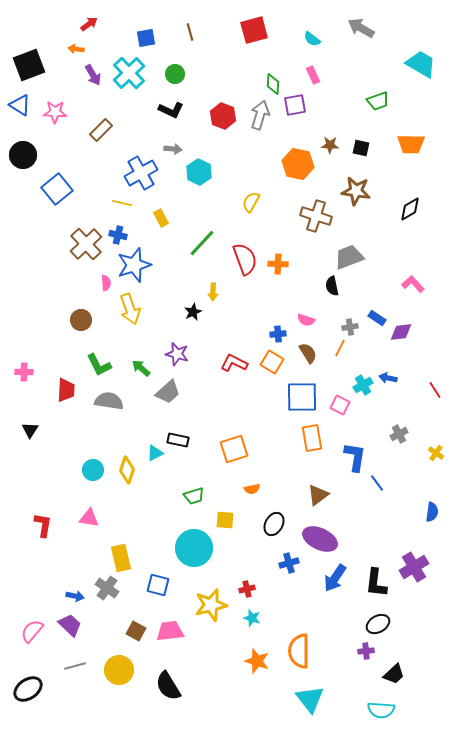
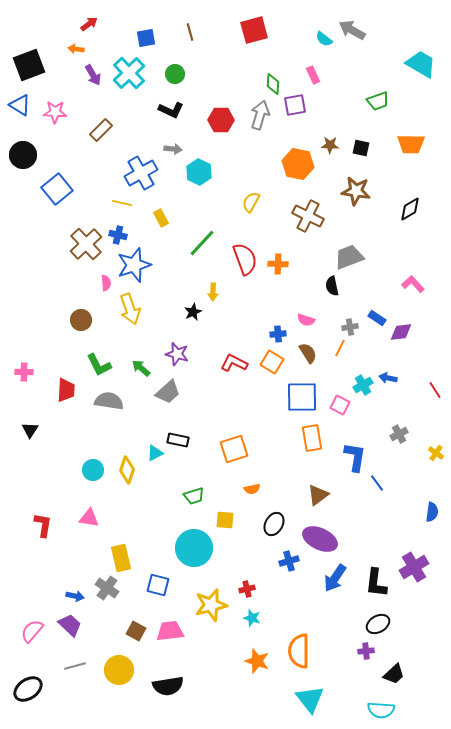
gray arrow at (361, 28): moved 9 px left, 2 px down
cyan semicircle at (312, 39): moved 12 px right
red hexagon at (223, 116): moved 2 px left, 4 px down; rotated 20 degrees counterclockwise
brown cross at (316, 216): moved 8 px left; rotated 8 degrees clockwise
blue cross at (289, 563): moved 2 px up
black semicircle at (168, 686): rotated 68 degrees counterclockwise
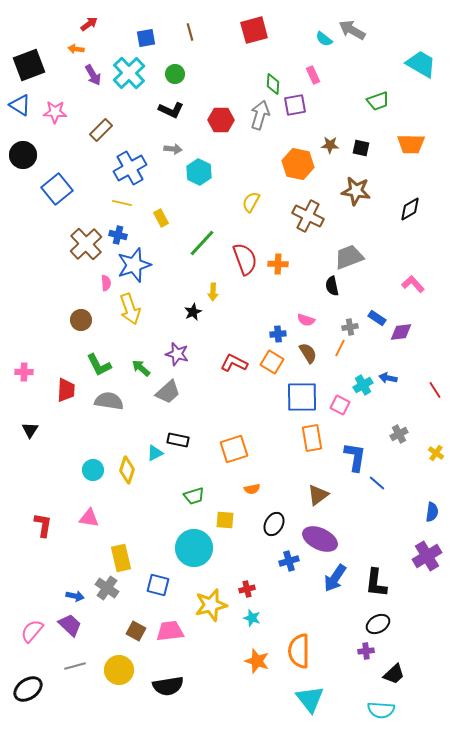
blue cross at (141, 173): moved 11 px left, 5 px up
blue line at (377, 483): rotated 12 degrees counterclockwise
purple cross at (414, 567): moved 13 px right, 11 px up
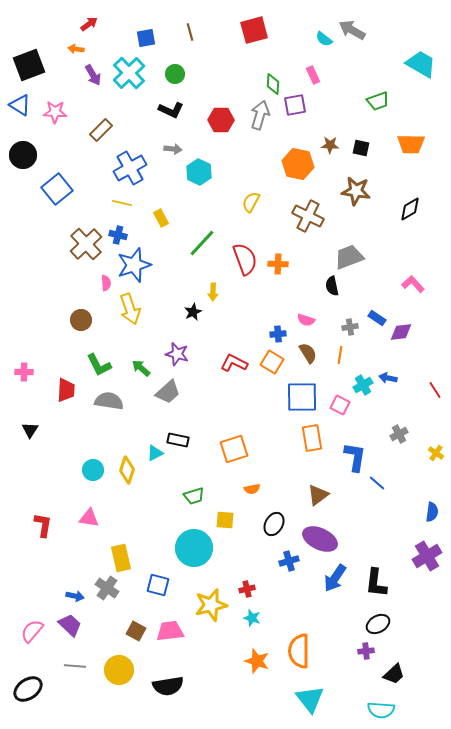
orange line at (340, 348): moved 7 px down; rotated 18 degrees counterclockwise
gray line at (75, 666): rotated 20 degrees clockwise
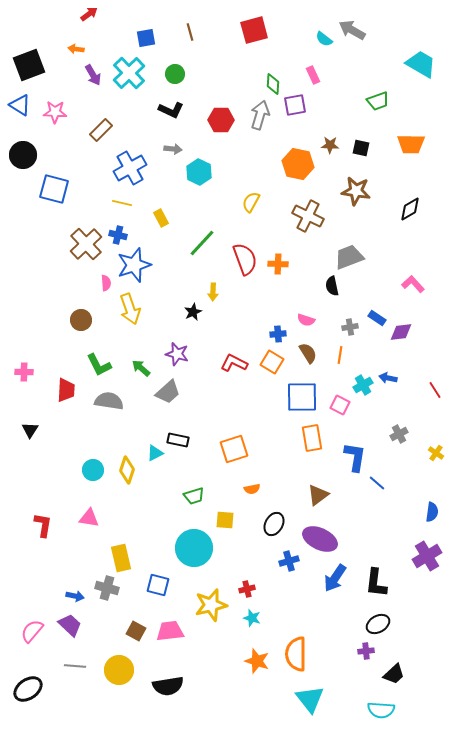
red arrow at (89, 24): moved 10 px up
blue square at (57, 189): moved 3 px left; rotated 36 degrees counterclockwise
gray cross at (107, 588): rotated 20 degrees counterclockwise
orange semicircle at (299, 651): moved 3 px left, 3 px down
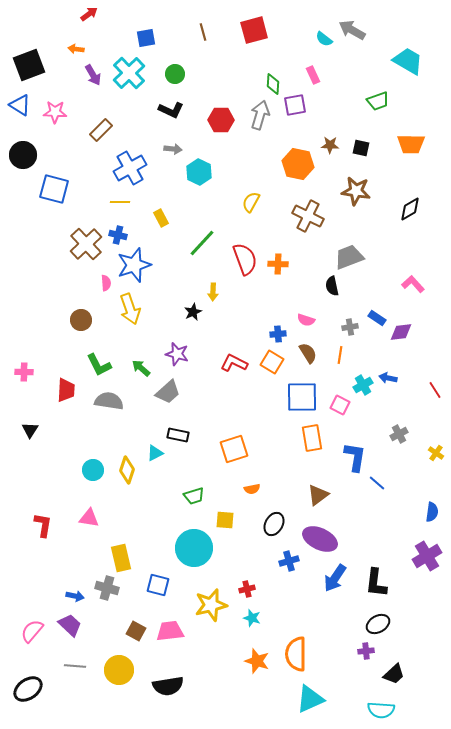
brown line at (190, 32): moved 13 px right
cyan trapezoid at (421, 64): moved 13 px left, 3 px up
yellow line at (122, 203): moved 2 px left, 1 px up; rotated 12 degrees counterclockwise
black rectangle at (178, 440): moved 5 px up
cyan triangle at (310, 699): rotated 44 degrees clockwise
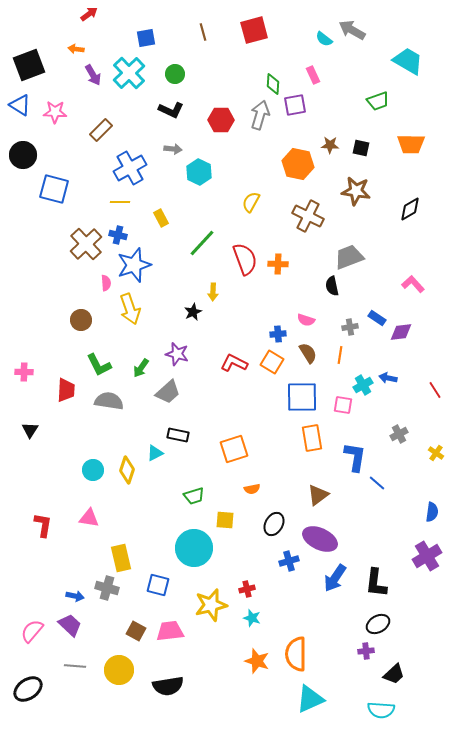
green arrow at (141, 368): rotated 96 degrees counterclockwise
pink square at (340, 405): moved 3 px right; rotated 18 degrees counterclockwise
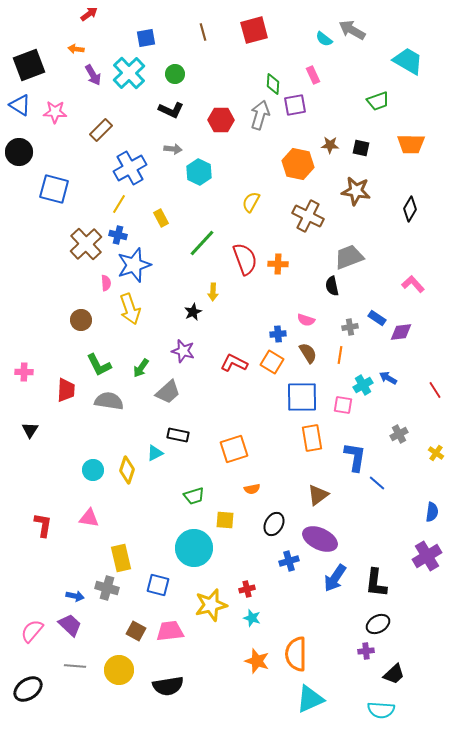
black circle at (23, 155): moved 4 px left, 3 px up
yellow line at (120, 202): moved 1 px left, 2 px down; rotated 60 degrees counterclockwise
black diamond at (410, 209): rotated 30 degrees counterclockwise
purple star at (177, 354): moved 6 px right, 3 px up
blue arrow at (388, 378): rotated 18 degrees clockwise
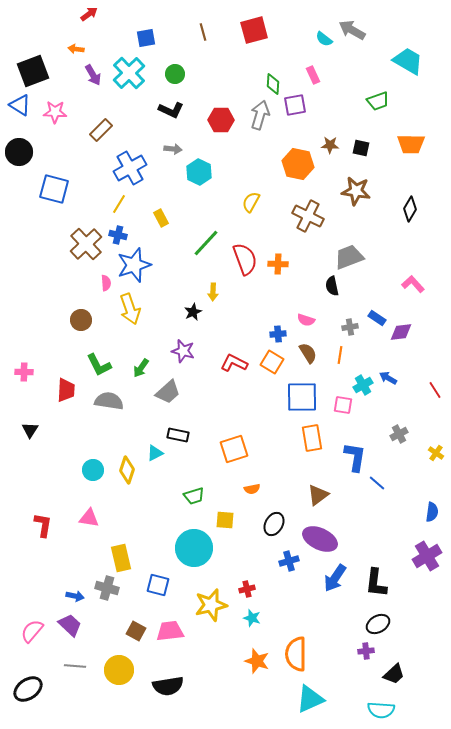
black square at (29, 65): moved 4 px right, 6 px down
green line at (202, 243): moved 4 px right
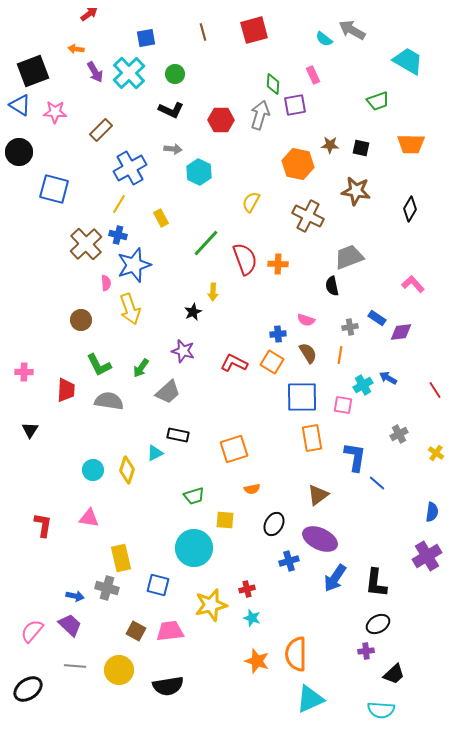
purple arrow at (93, 75): moved 2 px right, 3 px up
